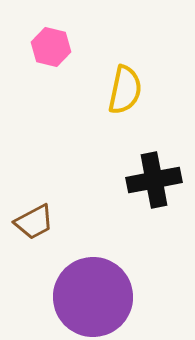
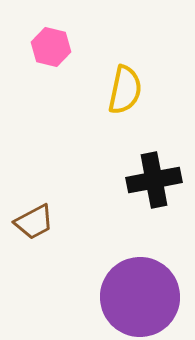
purple circle: moved 47 px right
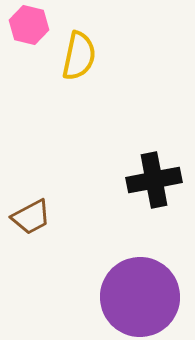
pink hexagon: moved 22 px left, 22 px up
yellow semicircle: moved 46 px left, 34 px up
brown trapezoid: moved 3 px left, 5 px up
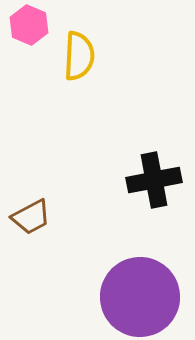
pink hexagon: rotated 9 degrees clockwise
yellow semicircle: rotated 9 degrees counterclockwise
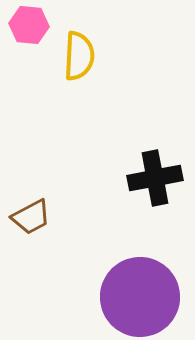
pink hexagon: rotated 18 degrees counterclockwise
black cross: moved 1 px right, 2 px up
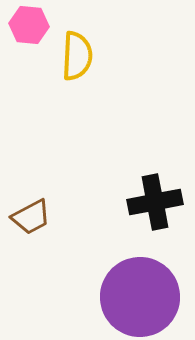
yellow semicircle: moved 2 px left
black cross: moved 24 px down
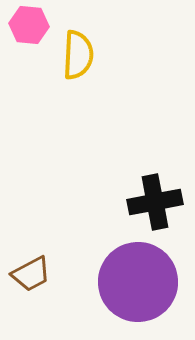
yellow semicircle: moved 1 px right, 1 px up
brown trapezoid: moved 57 px down
purple circle: moved 2 px left, 15 px up
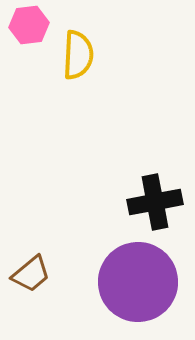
pink hexagon: rotated 12 degrees counterclockwise
brown trapezoid: rotated 12 degrees counterclockwise
